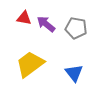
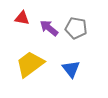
red triangle: moved 2 px left
purple arrow: moved 3 px right, 4 px down
blue triangle: moved 3 px left, 4 px up
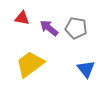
blue triangle: moved 15 px right
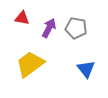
purple arrow: rotated 78 degrees clockwise
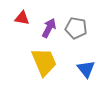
yellow trapezoid: moved 14 px right, 2 px up; rotated 104 degrees clockwise
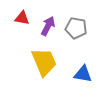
purple arrow: moved 1 px left, 2 px up
blue triangle: moved 3 px left, 5 px down; rotated 42 degrees counterclockwise
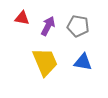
gray pentagon: moved 2 px right, 2 px up
yellow trapezoid: moved 1 px right
blue triangle: moved 12 px up
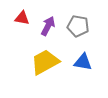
yellow trapezoid: rotated 96 degrees counterclockwise
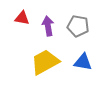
purple arrow: rotated 36 degrees counterclockwise
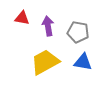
gray pentagon: moved 6 px down
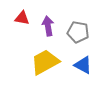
blue triangle: moved 3 px down; rotated 18 degrees clockwise
